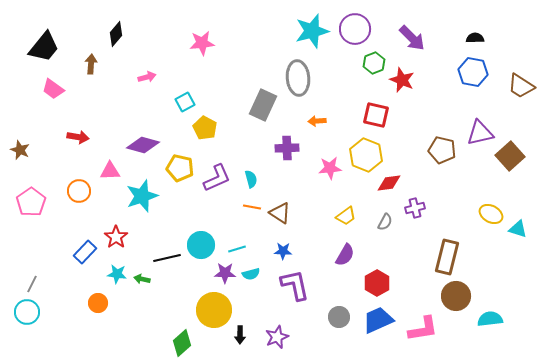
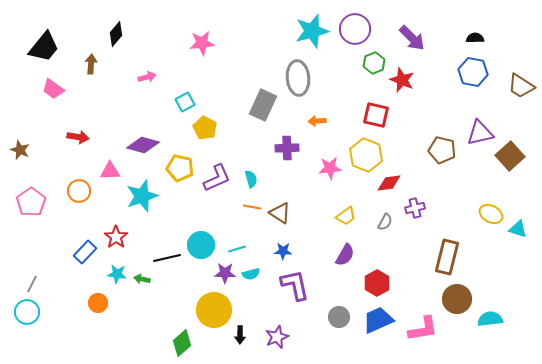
brown circle at (456, 296): moved 1 px right, 3 px down
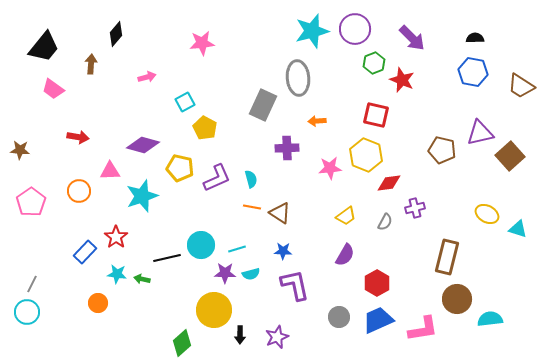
brown star at (20, 150): rotated 18 degrees counterclockwise
yellow ellipse at (491, 214): moved 4 px left
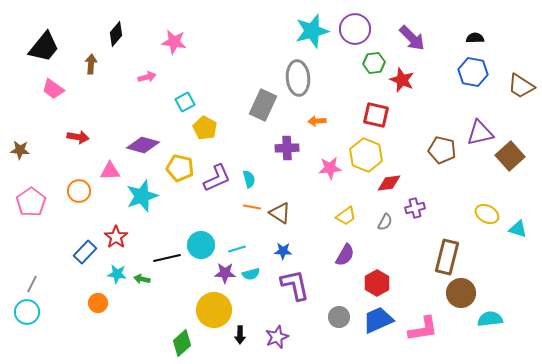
pink star at (202, 43): moved 28 px left, 1 px up; rotated 15 degrees clockwise
green hexagon at (374, 63): rotated 15 degrees clockwise
cyan semicircle at (251, 179): moved 2 px left
brown circle at (457, 299): moved 4 px right, 6 px up
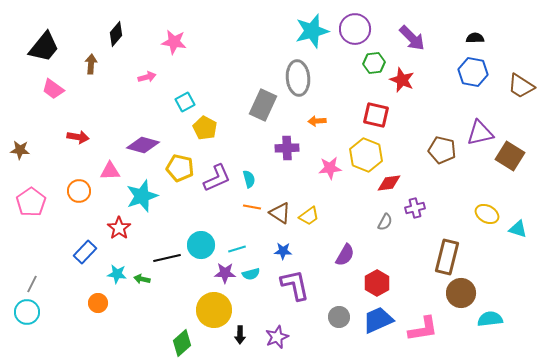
brown square at (510, 156): rotated 16 degrees counterclockwise
yellow trapezoid at (346, 216): moved 37 px left
red star at (116, 237): moved 3 px right, 9 px up
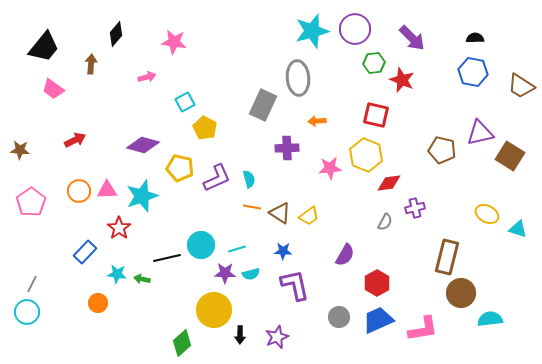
red arrow at (78, 137): moved 3 px left, 3 px down; rotated 35 degrees counterclockwise
pink triangle at (110, 171): moved 3 px left, 19 px down
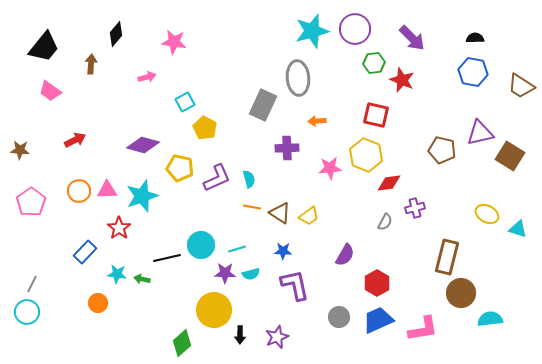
pink trapezoid at (53, 89): moved 3 px left, 2 px down
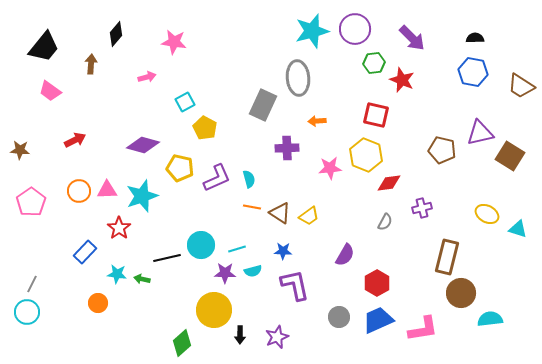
purple cross at (415, 208): moved 7 px right
cyan semicircle at (251, 274): moved 2 px right, 3 px up
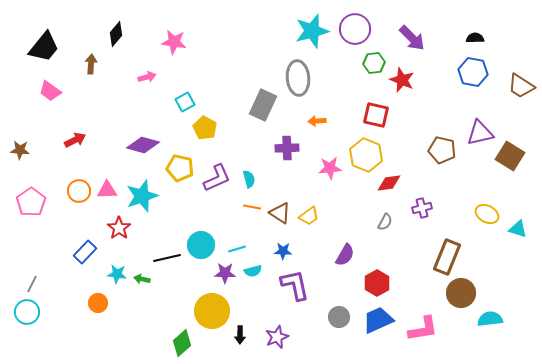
brown rectangle at (447, 257): rotated 8 degrees clockwise
yellow circle at (214, 310): moved 2 px left, 1 px down
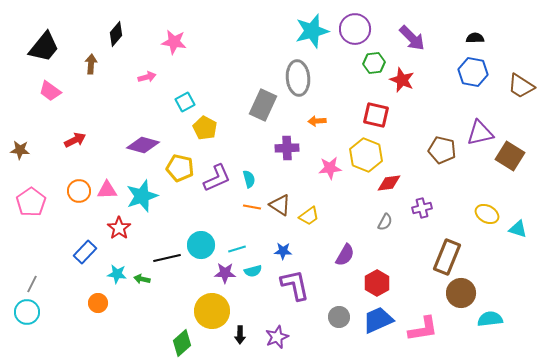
brown triangle at (280, 213): moved 8 px up
